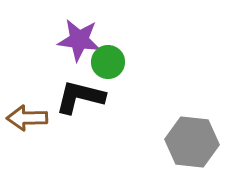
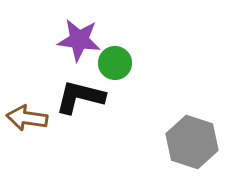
green circle: moved 7 px right, 1 px down
brown arrow: rotated 9 degrees clockwise
gray hexagon: rotated 12 degrees clockwise
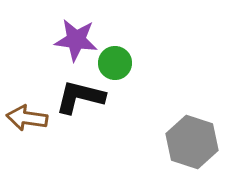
purple star: moved 3 px left
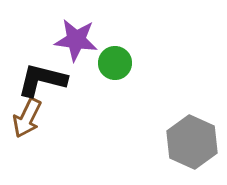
black L-shape: moved 38 px left, 17 px up
brown arrow: rotated 72 degrees counterclockwise
gray hexagon: rotated 6 degrees clockwise
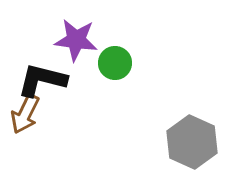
brown arrow: moved 2 px left, 4 px up
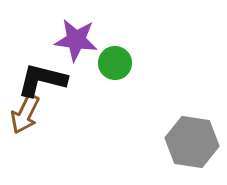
gray hexagon: rotated 15 degrees counterclockwise
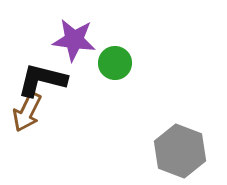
purple star: moved 2 px left
brown arrow: moved 2 px right, 2 px up
gray hexagon: moved 12 px left, 9 px down; rotated 12 degrees clockwise
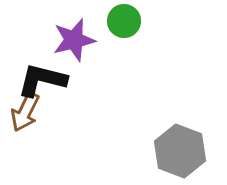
purple star: rotated 21 degrees counterclockwise
green circle: moved 9 px right, 42 px up
brown arrow: moved 2 px left
